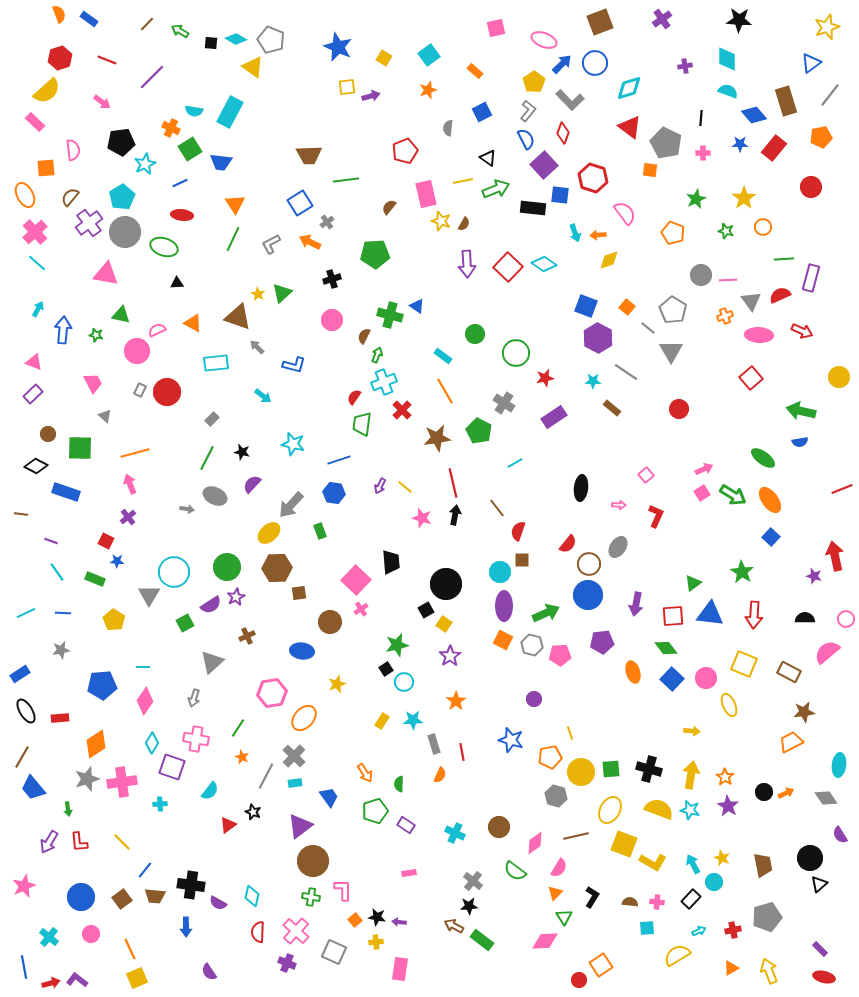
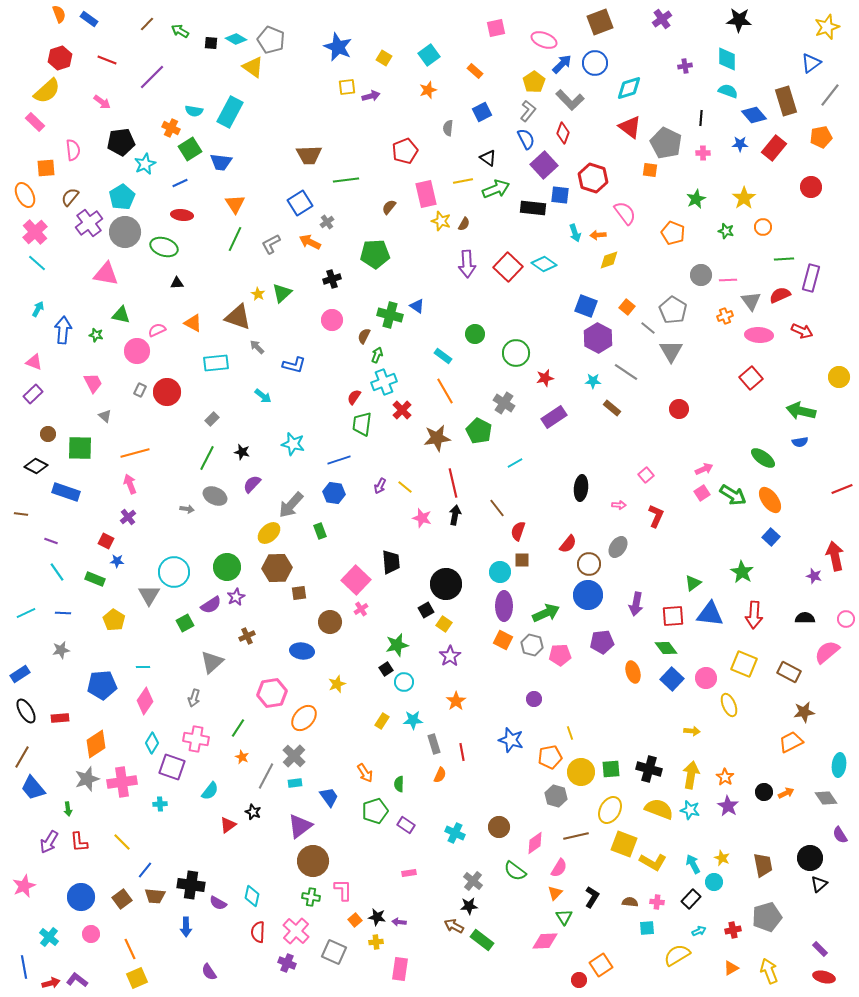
green line at (233, 239): moved 2 px right
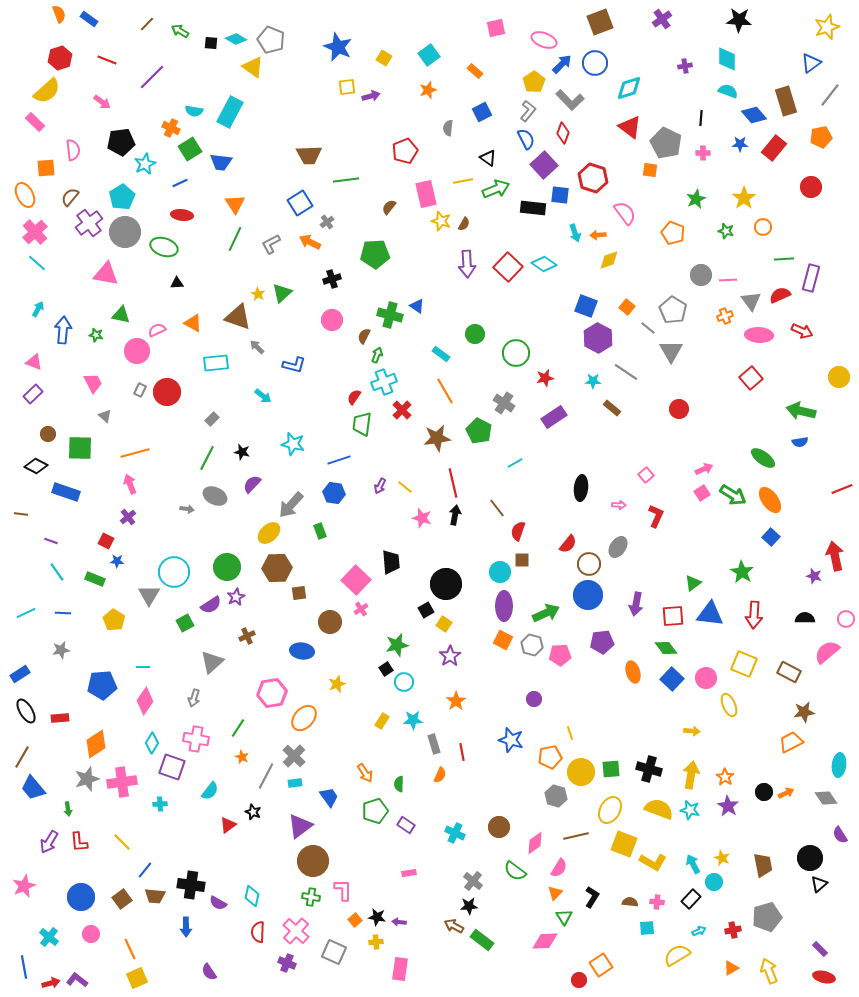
cyan rectangle at (443, 356): moved 2 px left, 2 px up
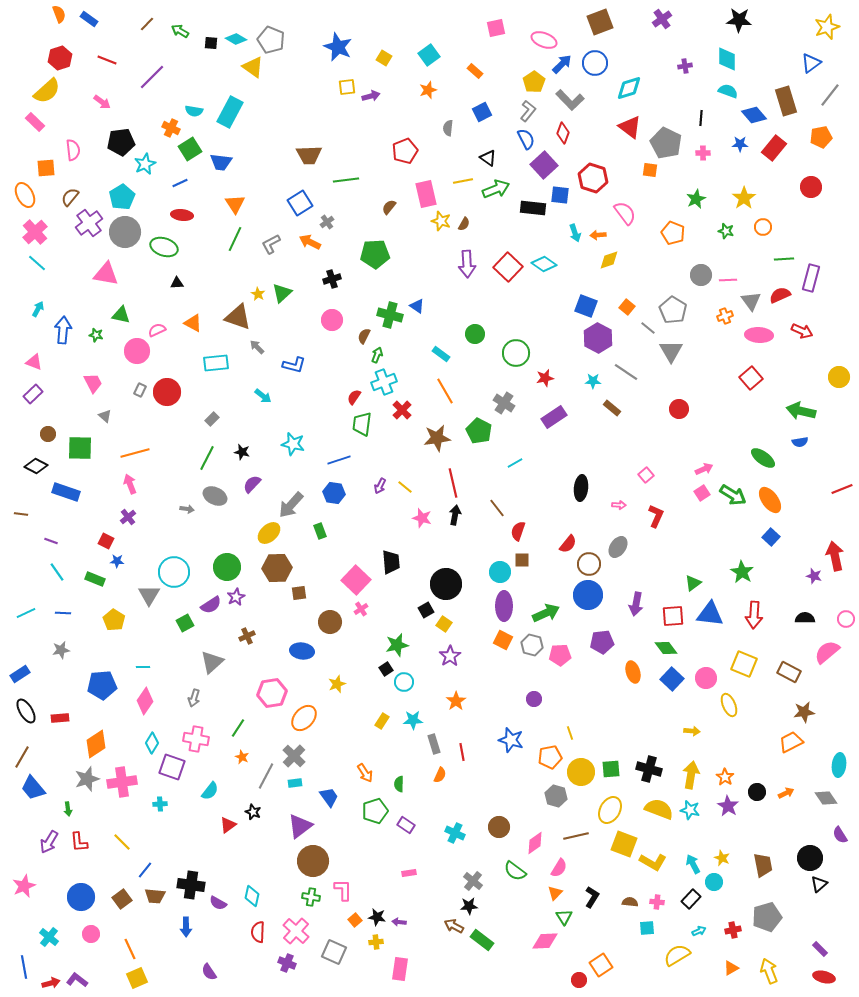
black circle at (764, 792): moved 7 px left
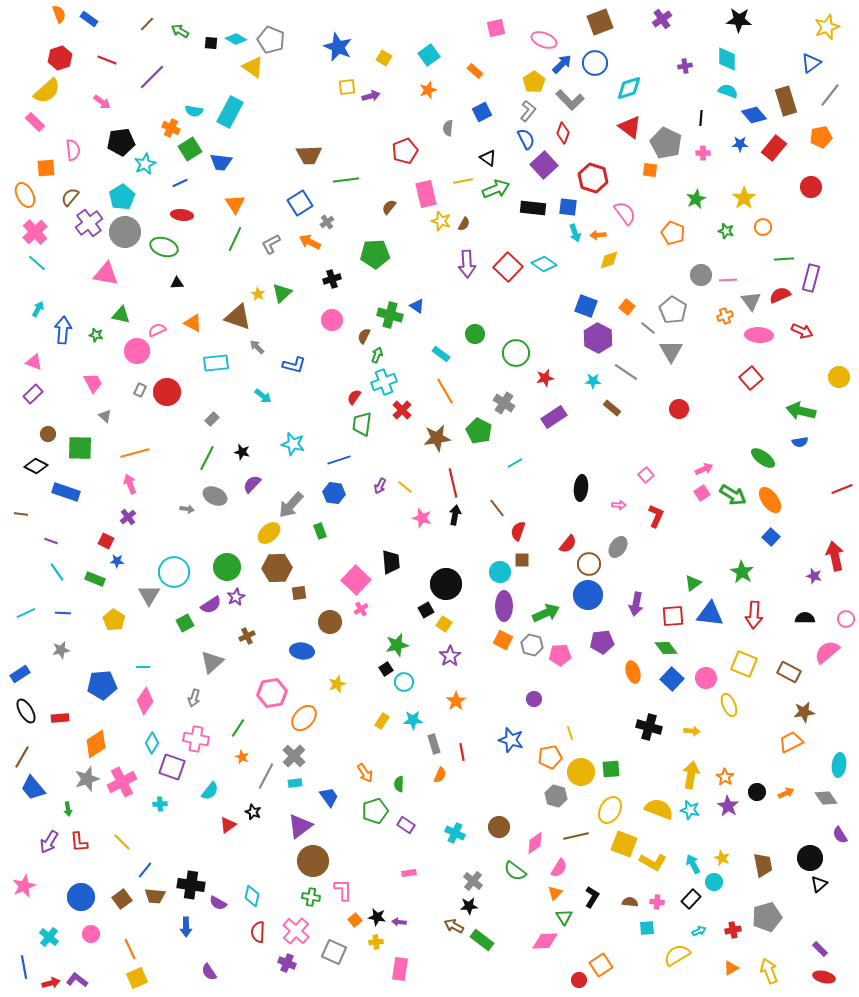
blue square at (560, 195): moved 8 px right, 12 px down
black cross at (649, 769): moved 42 px up
pink cross at (122, 782): rotated 20 degrees counterclockwise
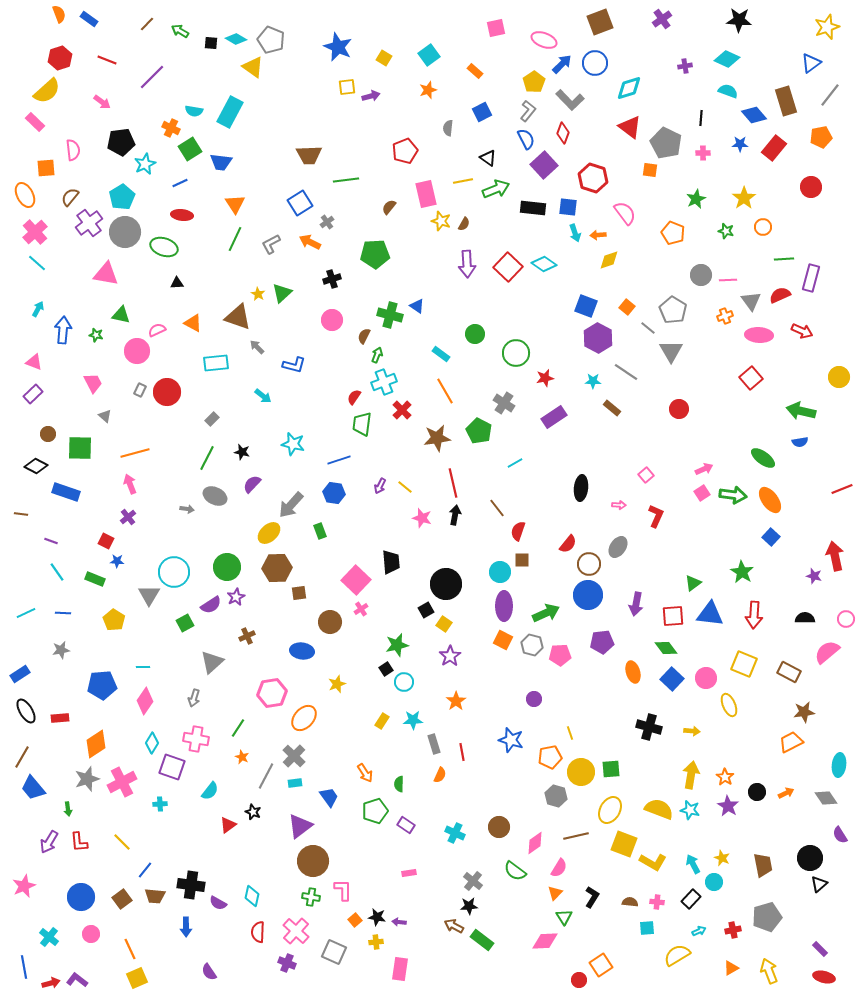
cyan diamond at (727, 59): rotated 65 degrees counterclockwise
green arrow at (733, 495): rotated 24 degrees counterclockwise
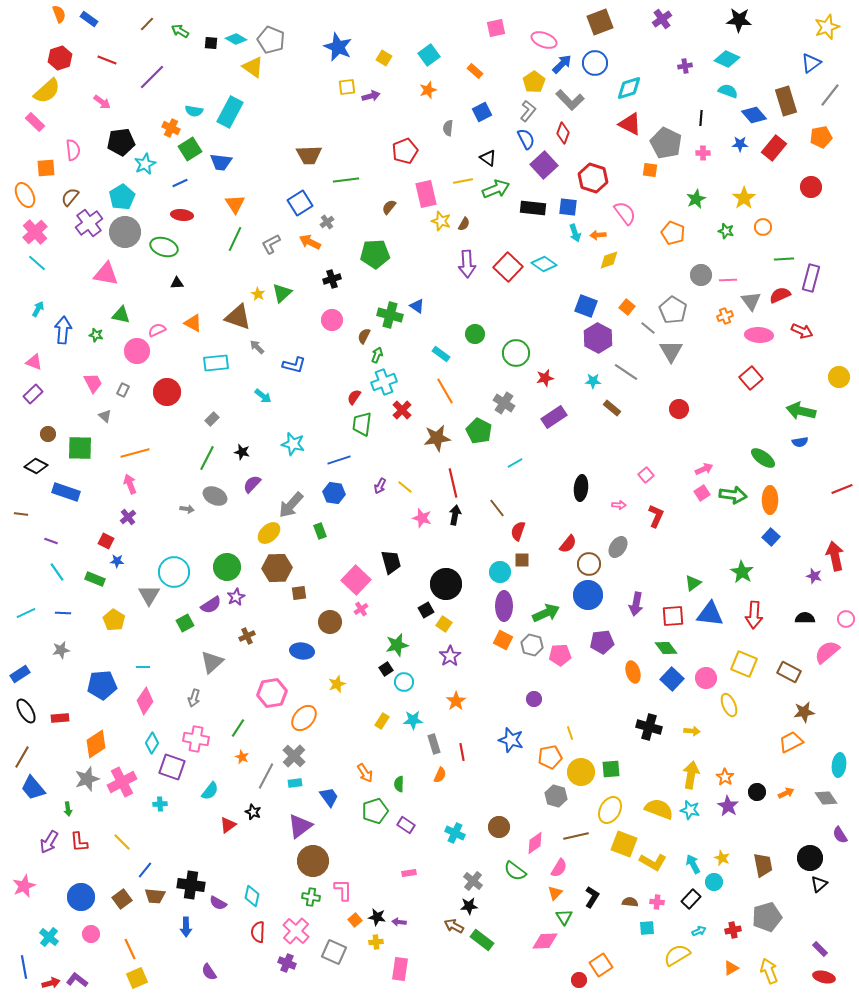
red triangle at (630, 127): moved 3 px up; rotated 10 degrees counterclockwise
gray rectangle at (140, 390): moved 17 px left
orange ellipse at (770, 500): rotated 36 degrees clockwise
black trapezoid at (391, 562): rotated 10 degrees counterclockwise
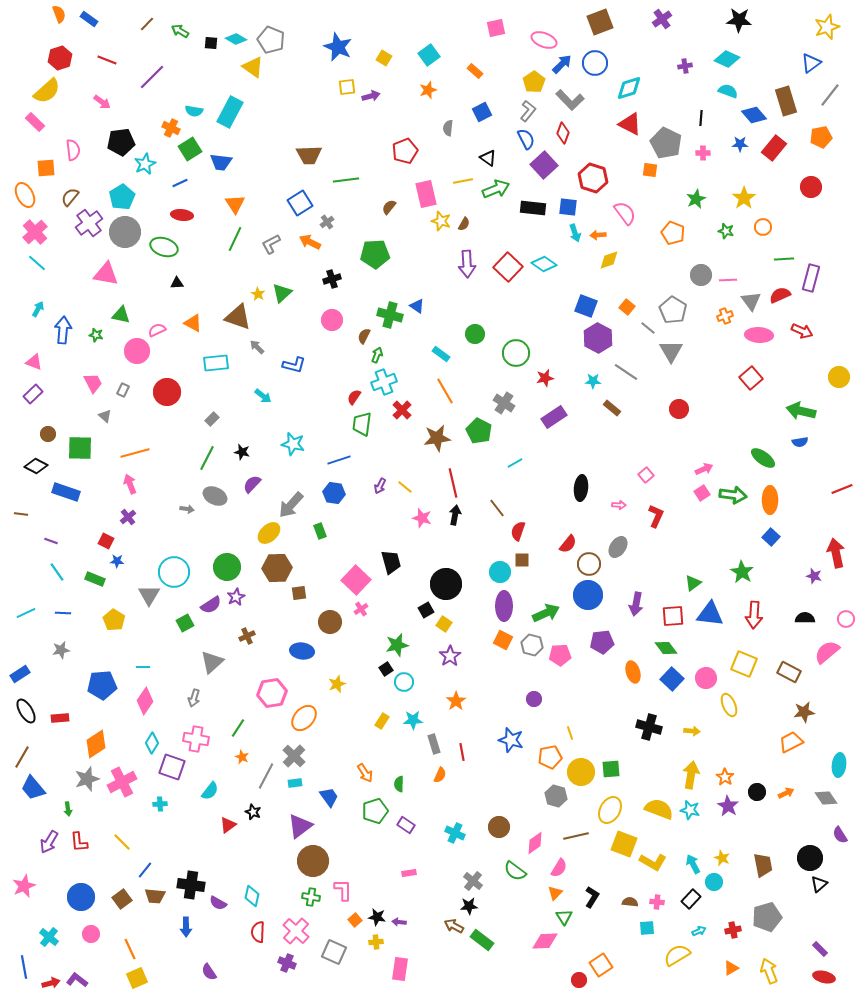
red arrow at (835, 556): moved 1 px right, 3 px up
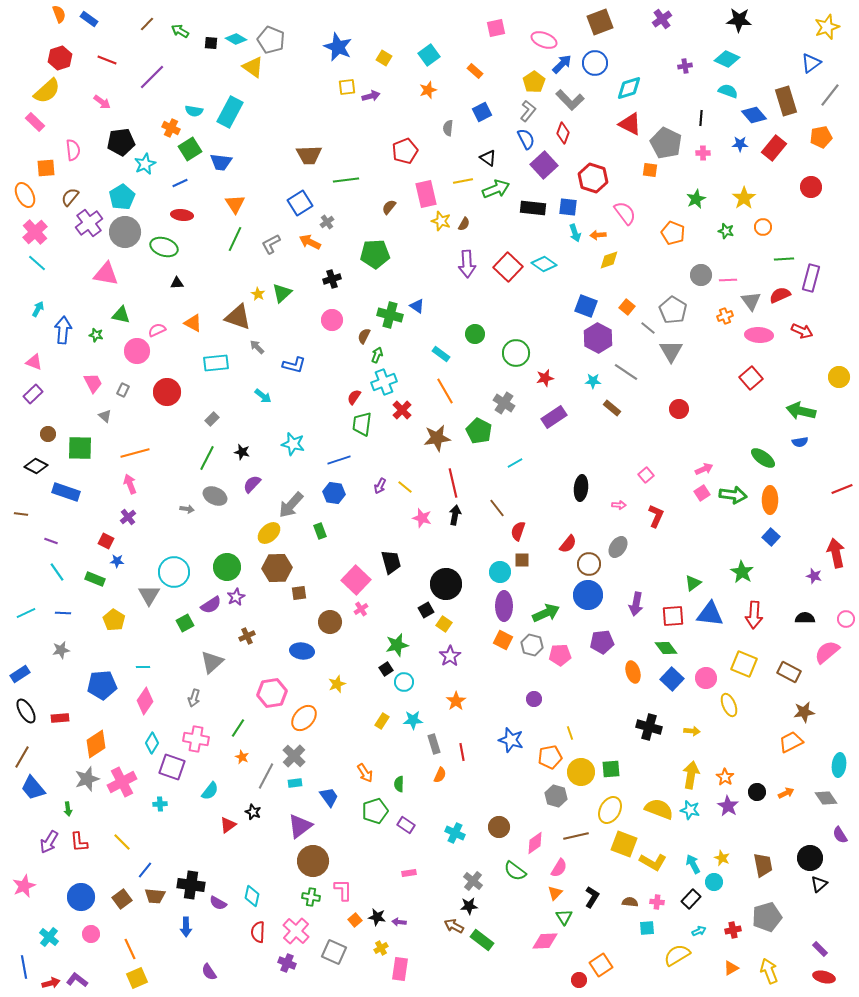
yellow cross at (376, 942): moved 5 px right, 6 px down; rotated 24 degrees counterclockwise
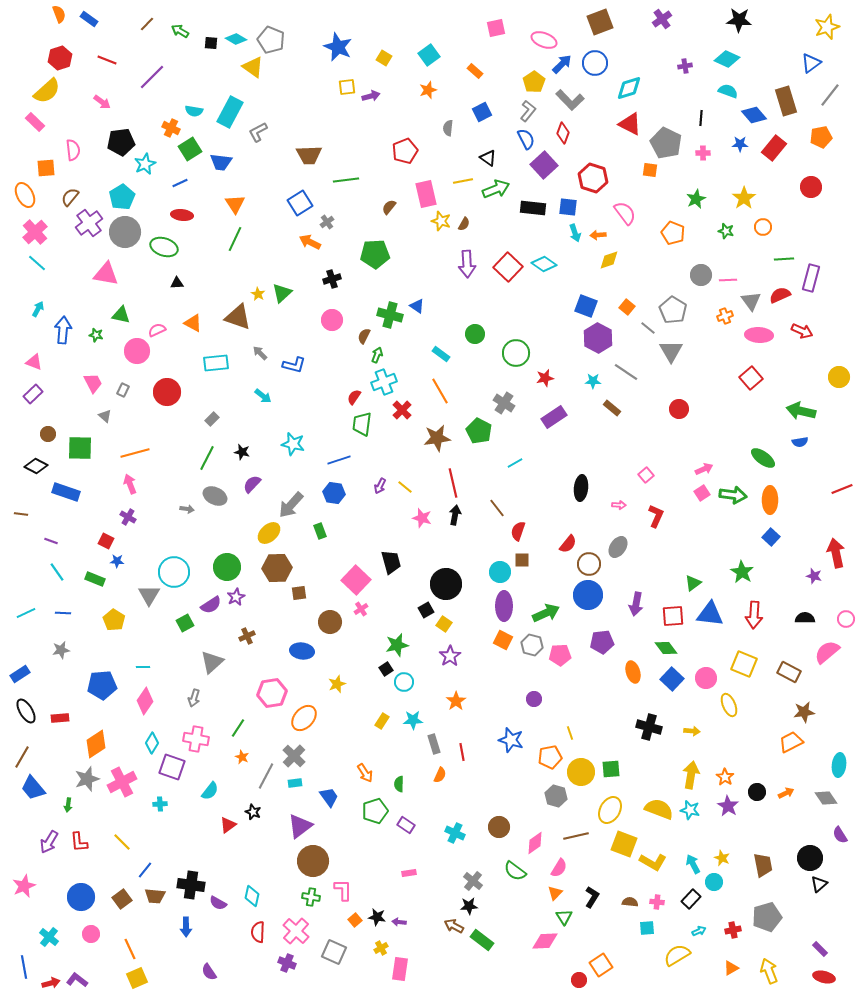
gray L-shape at (271, 244): moved 13 px left, 112 px up
gray arrow at (257, 347): moved 3 px right, 6 px down
orange line at (445, 391): moved 5 px left
purple cross at (128, 517): rotated 21 degrees counterclockwise
green arrow at (68, 809): moved 4 px up; rotated 16 degrees clockwise
